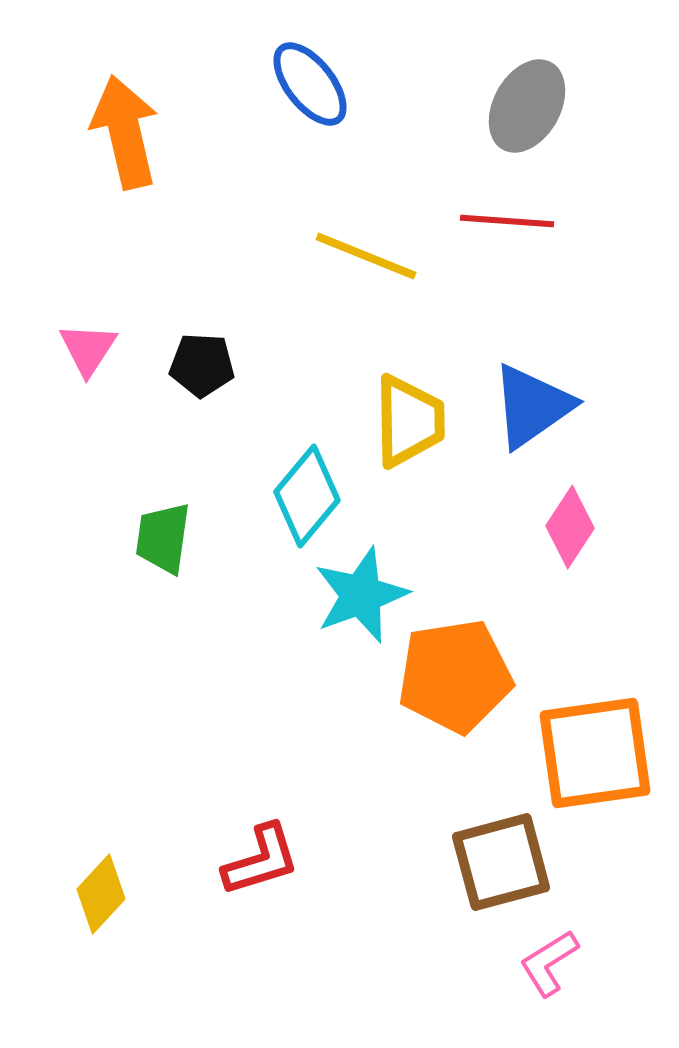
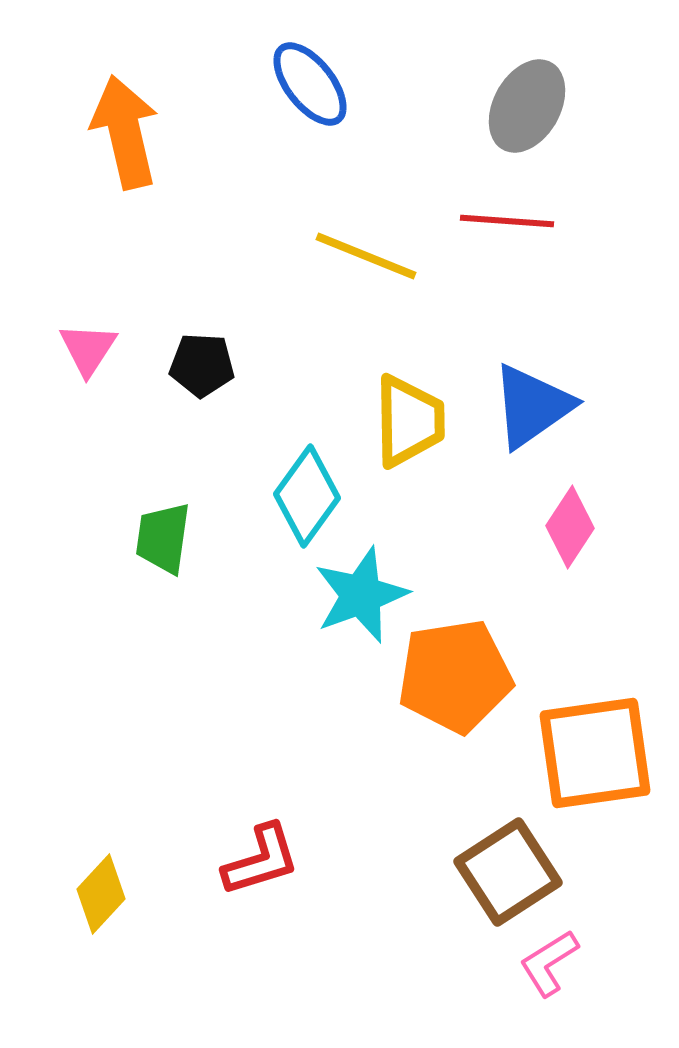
cyan diamond: rotated 4 degrees counterclockwise
brown square: moved 7 px right, 10 px down; rotated 18 degrees counterclockwise
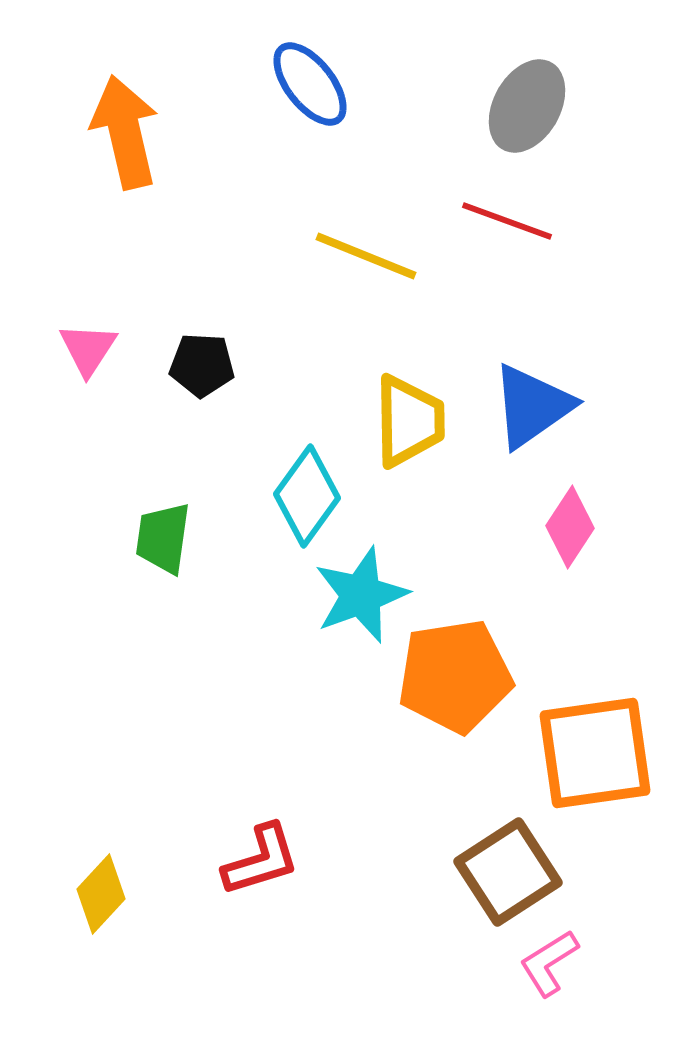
red line: rotated 16 degrees clockwise
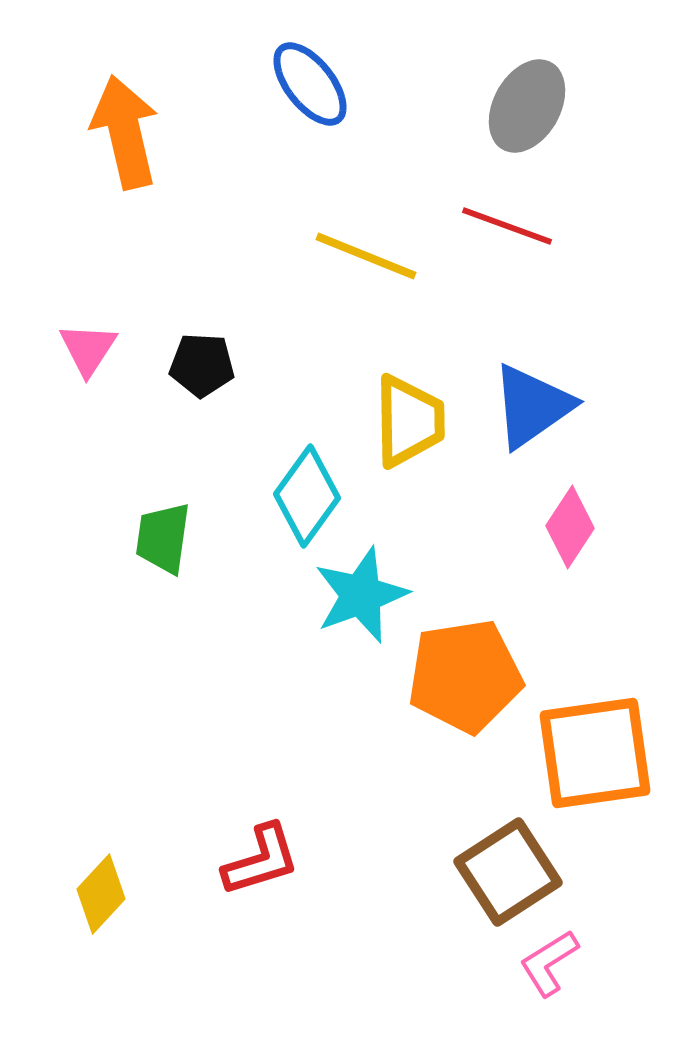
red line: moved 5 px down
orange pentagon: moved 10 px right
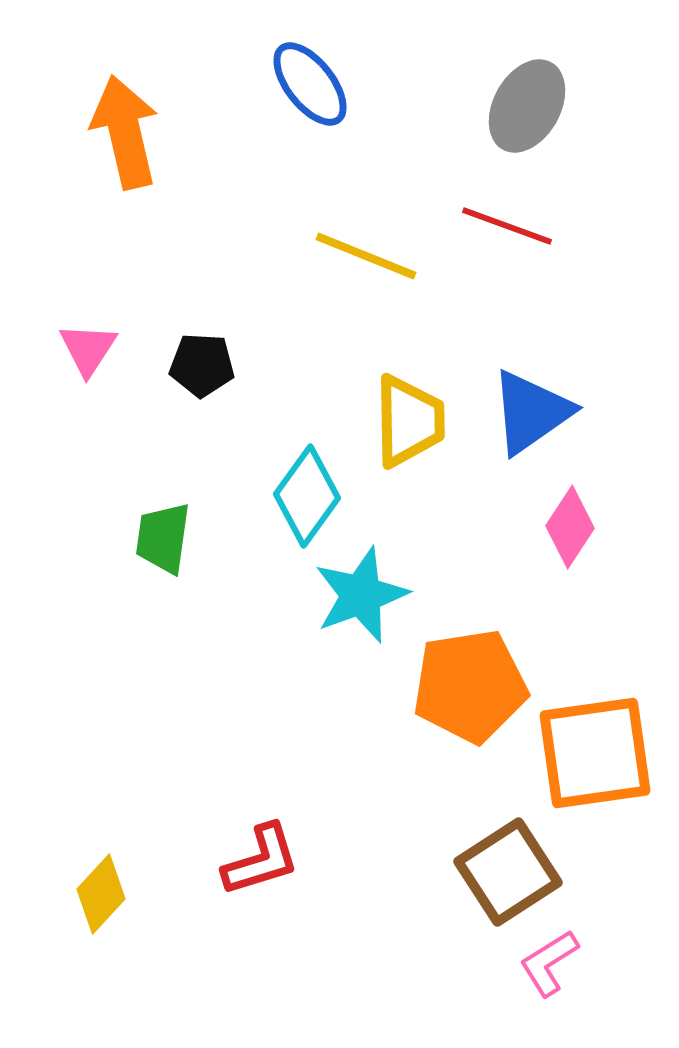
blue triangle: moved 1 px left, 6 px down
orange pentagon: moved 5 px right, 10 px down
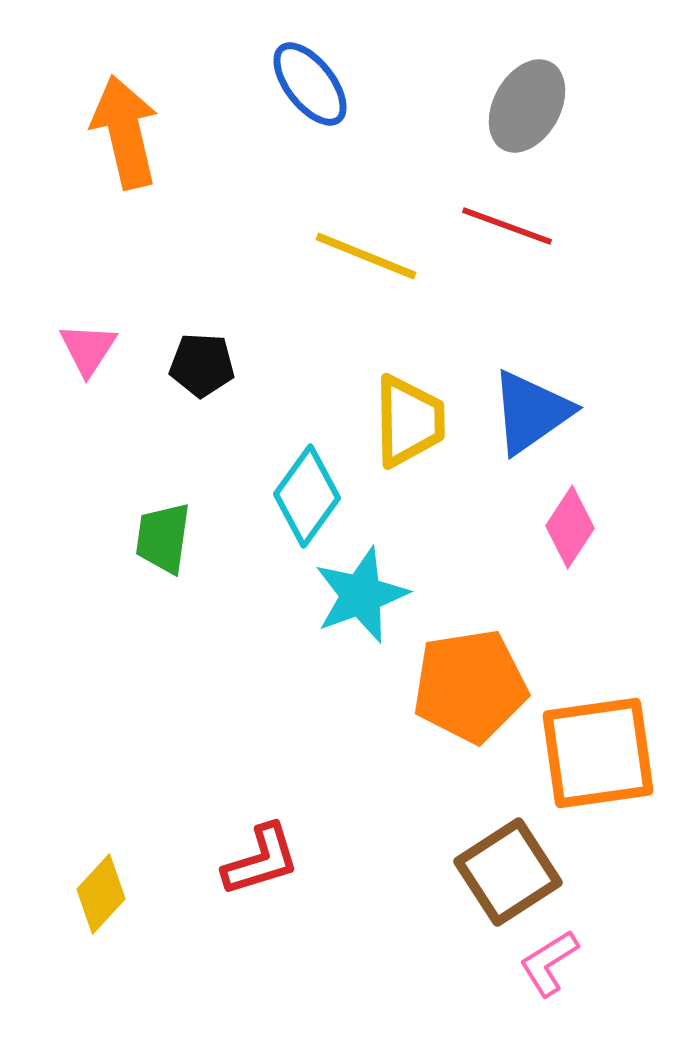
orange square: moved 3 px right
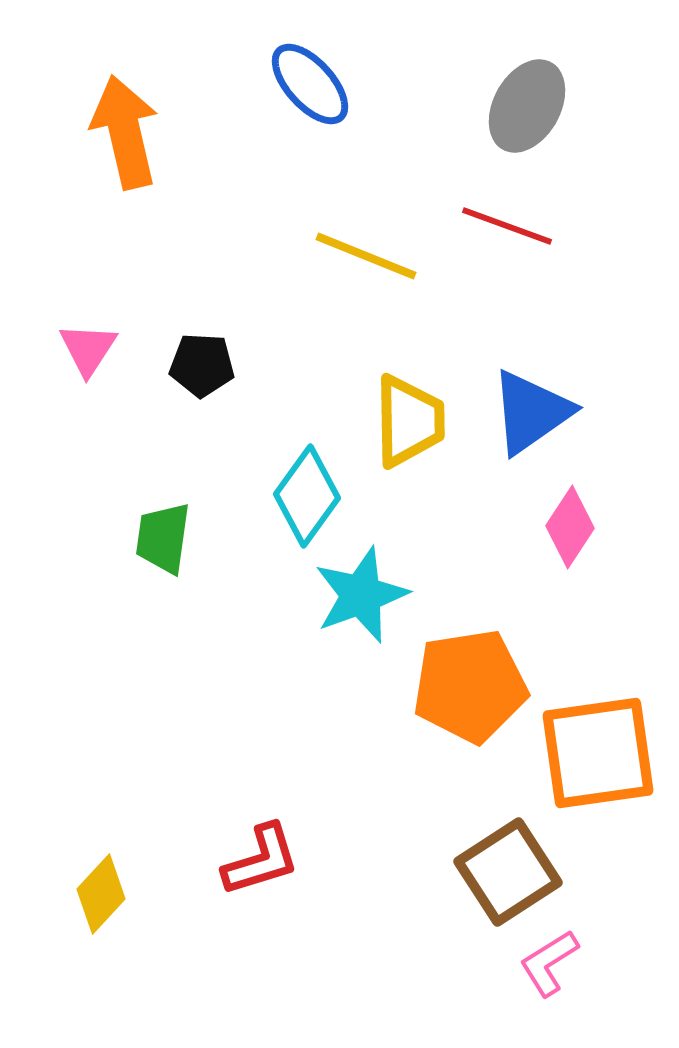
blue ellipse: rotated 4 degrees counterclockwise
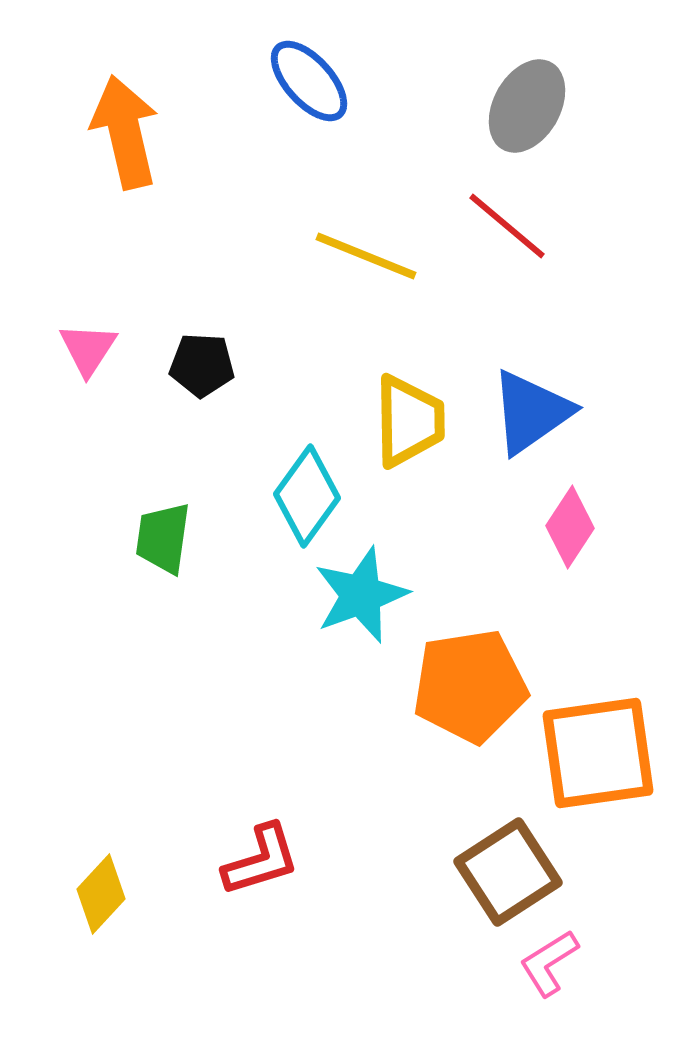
blue ellipse: moved 1 px left, 3 px up
red line: rotated 20 degrees clockwise
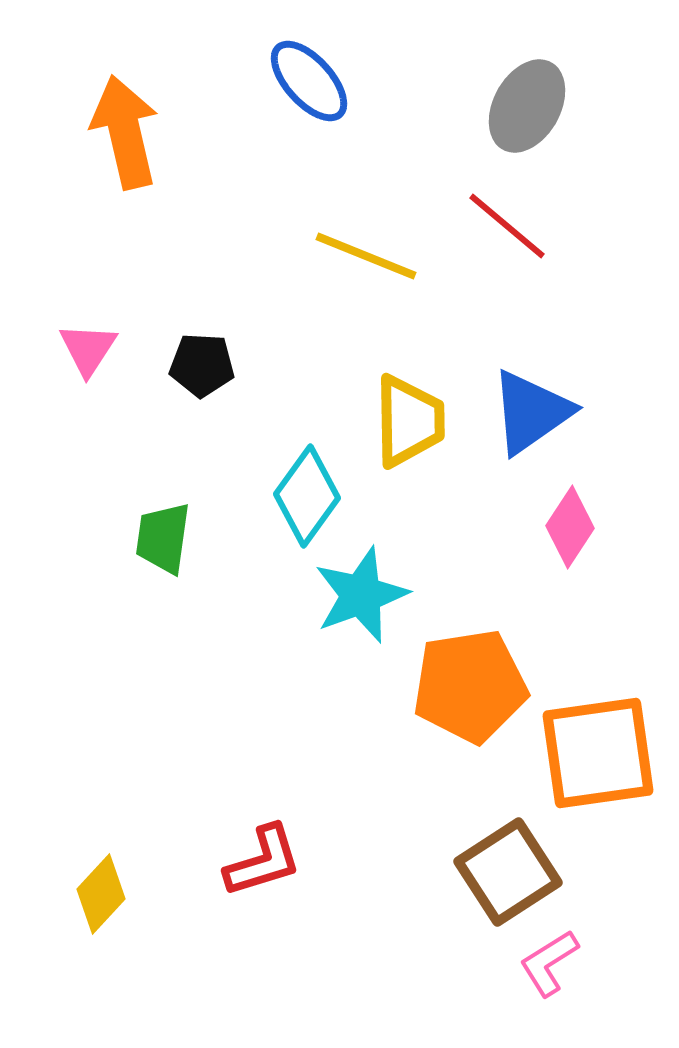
red L-shape: moved 2 px right, 1 px down
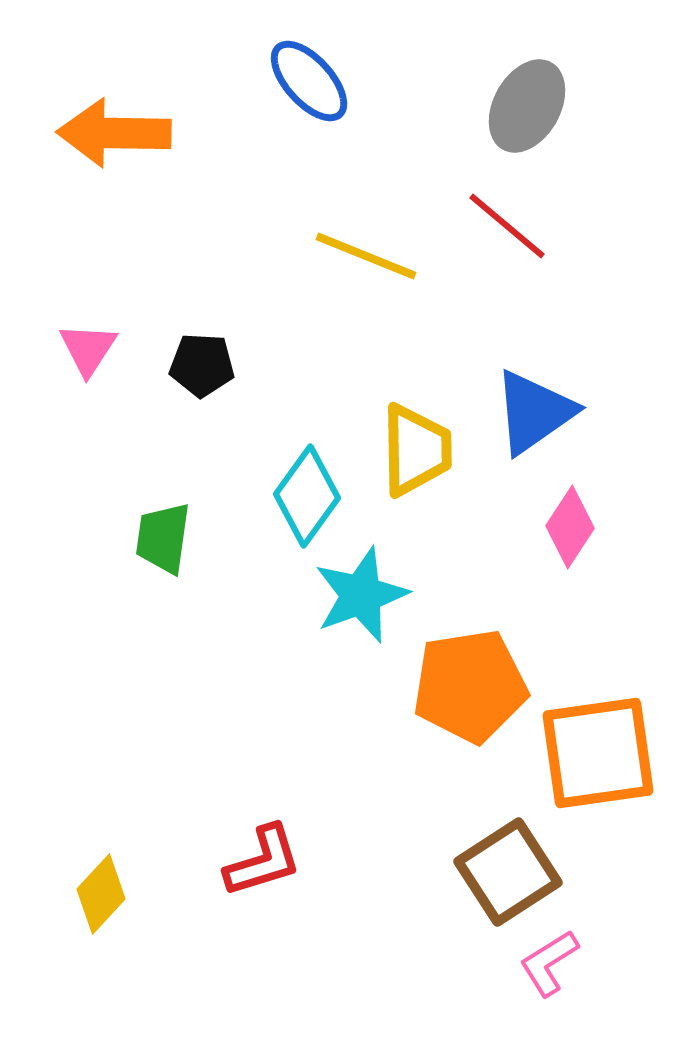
orange arrow: moved 11 px left, 1 px down; rotated 76 degrees counterclockwise
blue triangle: moved 3 px right
yellow trapezoid: moved 7 px right, 29 px down
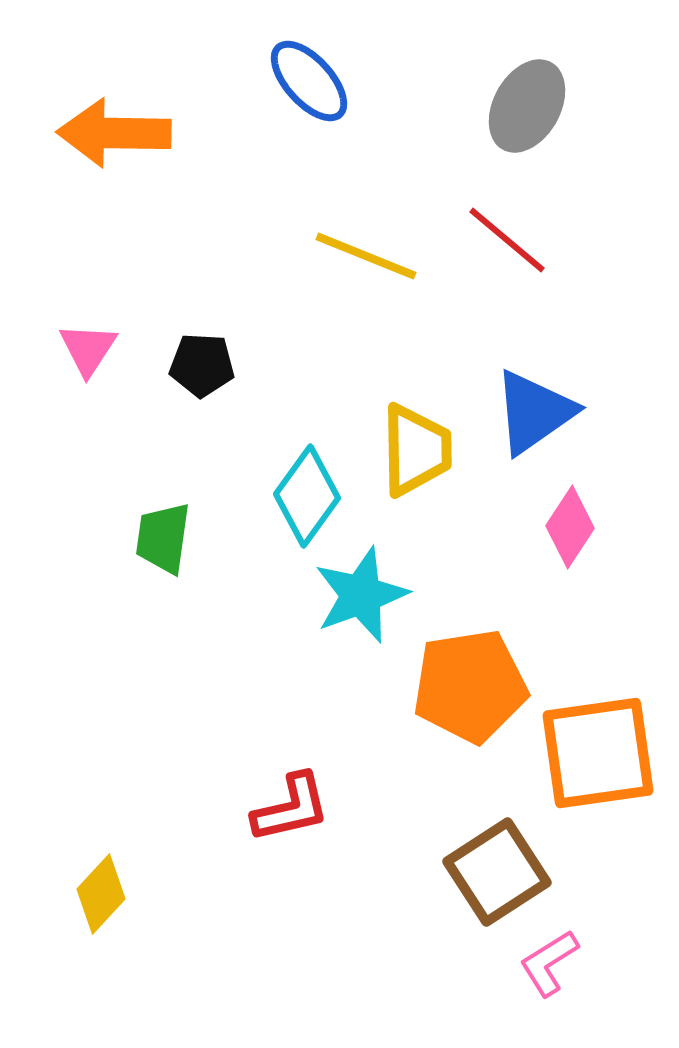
red line: moved 14 px down
red L-shape: moved 28 px right, 53 px up; rotated 4 degrees clockwise
brown square: moved 11 px left
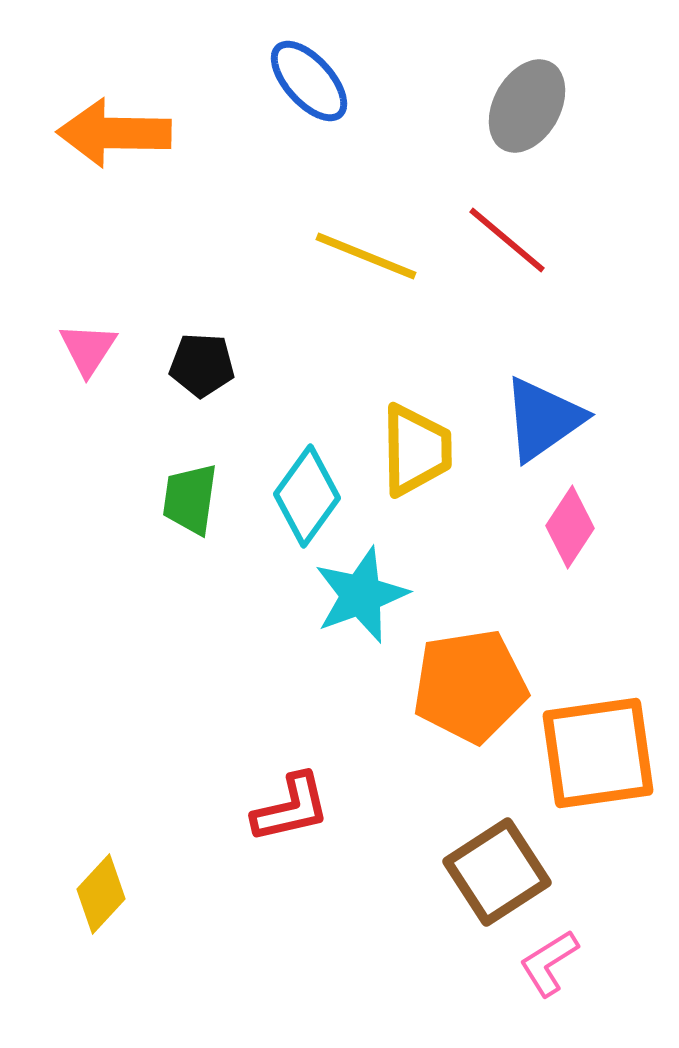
blue triangle: moved 9 px right, 7 px down
green trapezoid: moved 27 px right, 39 px up
